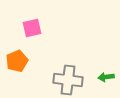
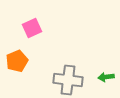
pink square: rotated 12 degrees counterclockwise
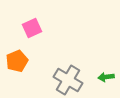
gray cross: rotated 24 degrees clockwise
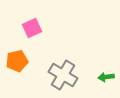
orange pentagon: rotated 10 degrees clockwise
gray cross: moved 5 px left, 5 px up
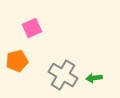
green arrow: moved 12 px left, 1 px down
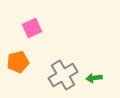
orange pentagon: moved 1 px right, 1 px down
gray cross: rotated 28 degrees clockwise
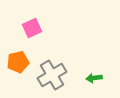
gray cross: moved 11 px left
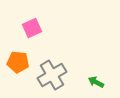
orange pentagon: rotated 20 degrees clockwise
green arrow: moved 2 px right, 4 px down; rotated 35 degrees clockwise
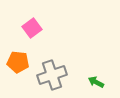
pink square: rotated 12 degrees counterclockwise
gray cross: rotated 12 degrees clockwise
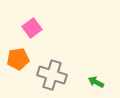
orange pentagon: moved 3 px up; rotated 15 degrees counterclockwise
gray cross: rotated 36 degrees clockwise
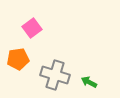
gray cross: moved 3 px right
green arrow: moved 7 px left
